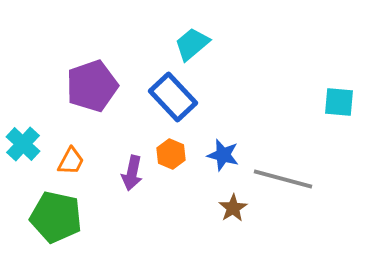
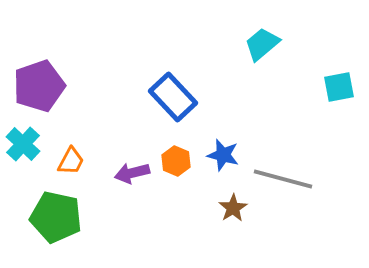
cyan trapezoid: moved 70 px right
purple pentagon: moved 53 px left
cyan square: moved 15 px up; rotated 16 degrees counterclockwise
orange hexagon: moved 5 px right, 7 px down
purple arrow: rotated 64 degrees clockwise
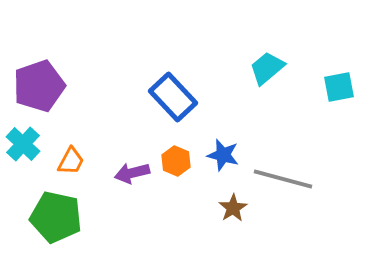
cyan trapezoid: moved 5 px right, 24 px down
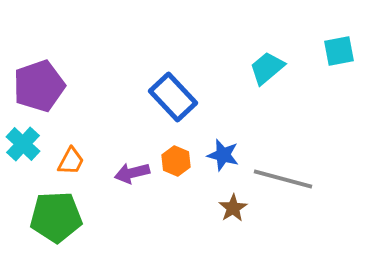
cyan square: moved 36 px up
green pentagon: rotated 15 degrees counterclockwise
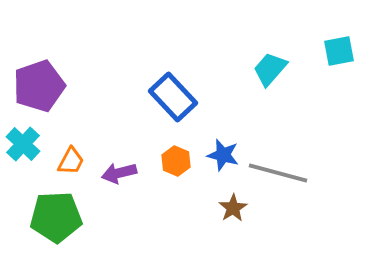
cyan trapezoid: moved 3 px right, 1 px down; rotated 9 degrees counterclockwise
purple arrow: moved 13 px left
gray line: moved 5 px left, 6 px up
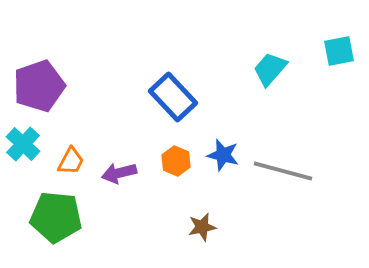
gray line: moved 5 px right, 2 px up
brown star: moved 31 px left, 19 px down; rotated 20 degrees clockwise
green pentagon: rotated 9 degrees clockwise
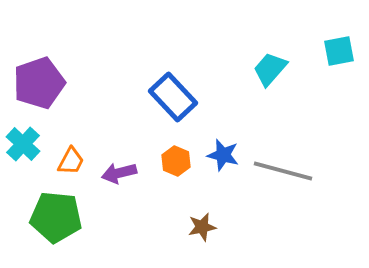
purple pentagon: moved 3 px up
